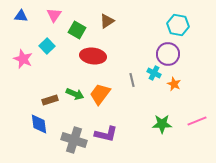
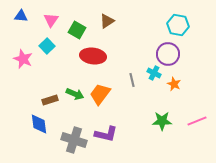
pink triangle: moved 3 px left, 5 px down
green star: moved 3 px up
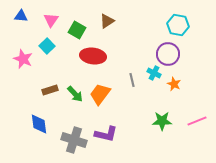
green arrow: rotated 24 degrees clockwise
brown rectangle: moved 10 px up
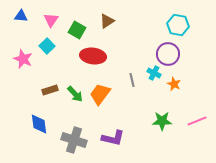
purple L-shape: moved 7 px right, 4 px down
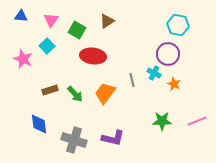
orange trapezoid: moved 5 px right, 1 px up
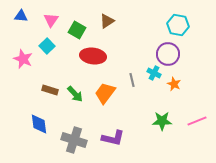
brown rectangle: rotated 35 degrees clockwise
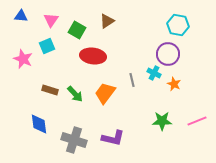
cyan square: rotated 21 degrees clockwise
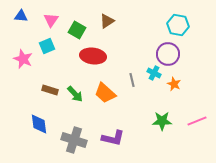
orange trapezoid: rotated 85 degrees counterclockwise
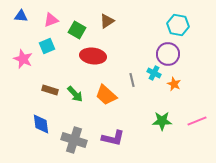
pink triangle: rotated 35 degrees clockwise
orange trapezoid: moved 1 px right, 2 px down
blue diamond: moved 2 px right
